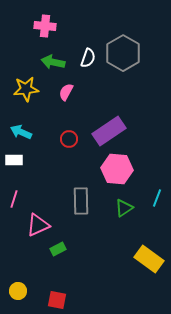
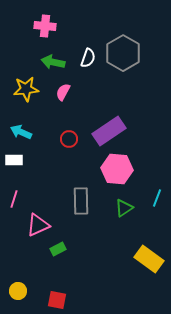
pink semicircle: moved 3 px left
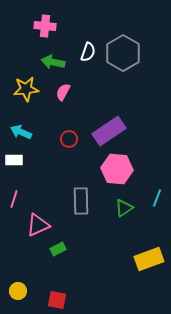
white semicircle: moved 6 px up
yellow rectangle: rotated 56 degrees counterclockwise
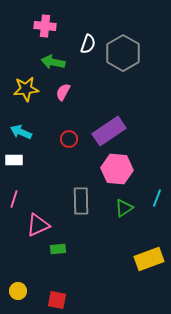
white semicircle: moved 8 px up
green rectangle: rotated 21 degrees clockwise
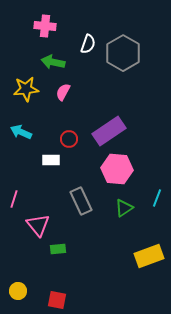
white rectangle: moved 37 px right
gray rectangle: rotated 24 degrees counterclockwise
pink triangle: rotated 45 degrees counterclockwise
yellow rectangle: moved 3 px up
